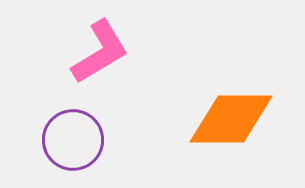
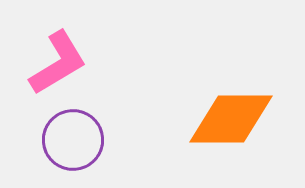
pink L-shape: moved 42 px left, 11 px down
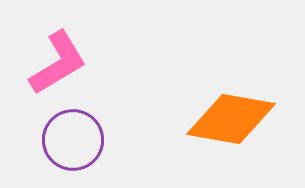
orange diamond: rotated 10 degrees clockwise
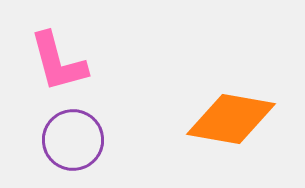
pink L-shape: moved 1 px up; rotated 106 degrees clockwise
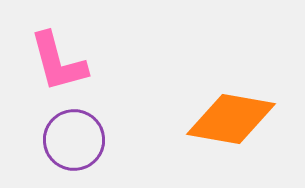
purple circle: moved 1 px right
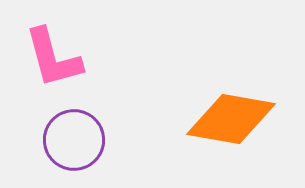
pink L-shape: moved 5 px left, 4 px up
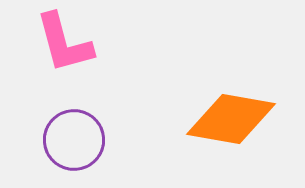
pink L-shape: moved 11 px right, 15 px up
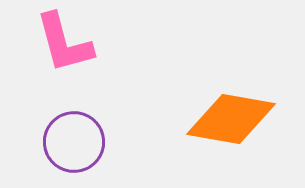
purple circle: moved 2 px down
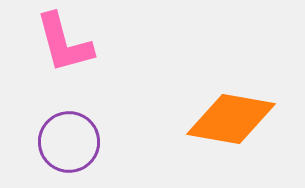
purple circle: moved 5 px left
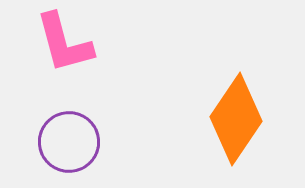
orange diamond: moved 5 px right; rotated 66 degrees counterclockwise
